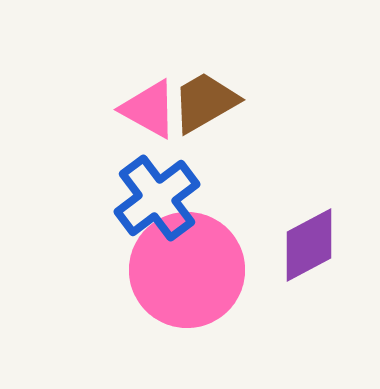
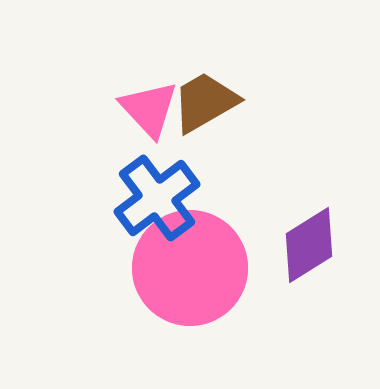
pink triangle: rotated 18 degrees clockwise
purple diamond: rotated 4 degrees counterclockwise
pink circle: moved 3 px right, 2 px up
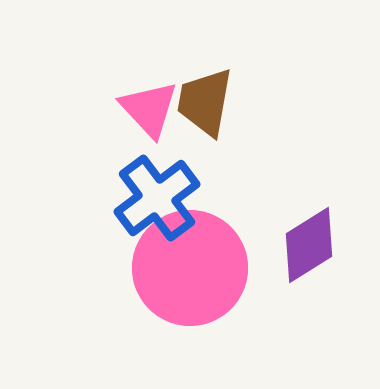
brown trapezoid: rotated 50 degrees counterclockwise
